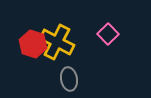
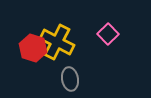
red hexagon: moved 4 px down
gray ellipse: moved 1 px right
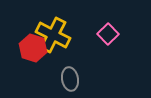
yellow cross: moved 4 px left, 7 px up
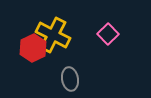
red hexagon: rotated 16 degrees clockwise
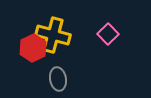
yellow cross: rotated 12 degrees counterclockwise
gray ellipse: moved 12 px left
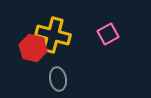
pink square: rotated 15 degrees clockwise
red hexagon: rotated 20 degrees counterclockwise
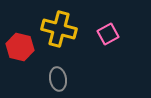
yellow cross: moved 6 px right, 6 px up
red hexagon: moved 13 px left, 1 px up
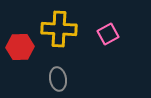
yellow cross: rotated 12 degrees counterclockwise
red hexagon: rotated 16 degrees counterclockwise
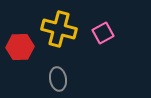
yellow cross: rotated 12 degrees clockwise
pink square: moved 5 px left, 1 px up
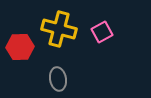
pink square: moved 1 px left, 1 px up
